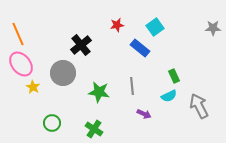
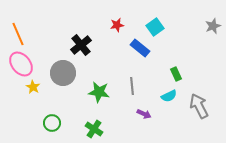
gray star: moved 2 px up; rotated 21 degrees counterclockwise
green rectangle: moved 2 px right, 2 px up
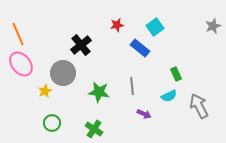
yellow star: moved 12 px right, 4 px down; rotated 16 degrees clockwise
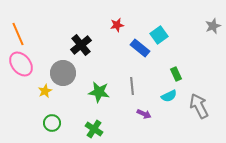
cyan square: moved 4 px right, 8 px down
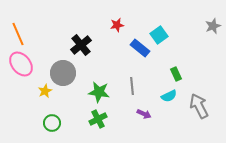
green cross: moved 4 px right, 10 px up; rotated 30 degrees clockwise
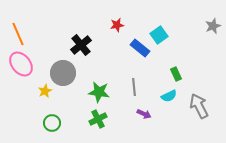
gray line: moved 2 px right, 1 px down
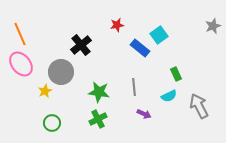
orange line: moved 2 px right
gray circle: moved 2 px left, 1 px up
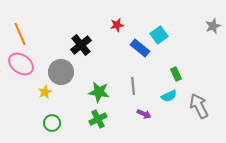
pink ellipse: rotated 15 degrees counterclockwise
gray line: moved 1 px left, 1 px up
yellow star: moved 1 px down
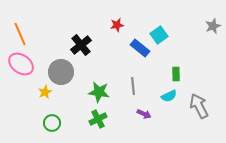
green rectangle: rotated 24 degrees clockwise
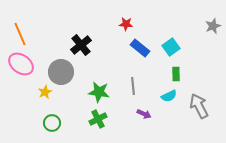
red star: moved 9 px right, 1 px up; rotated 16 degrees clockwise
cyan square: moved 12 px right, 12 px down
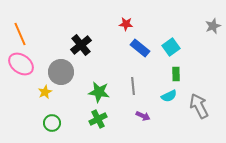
purple arrow: moved 1 px left, 2 px down
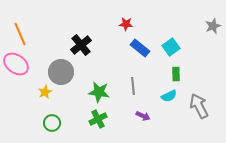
pink ellipse: moved 5 px left
